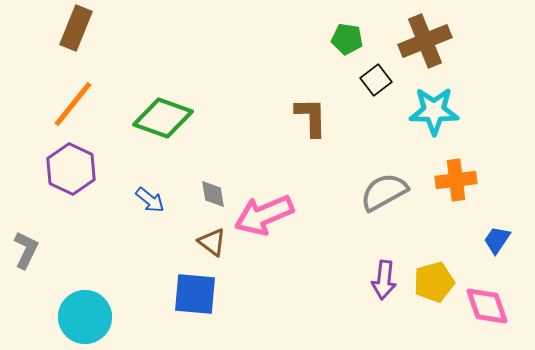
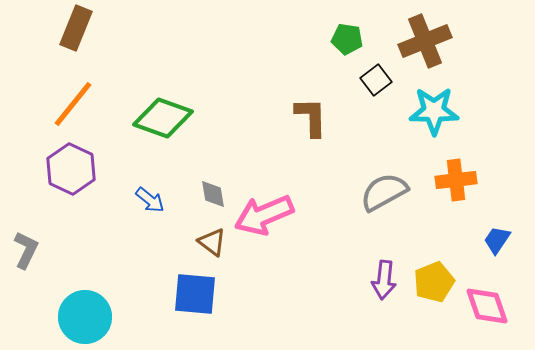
yellow pentagon: rotated 6 degrees counterclockwise
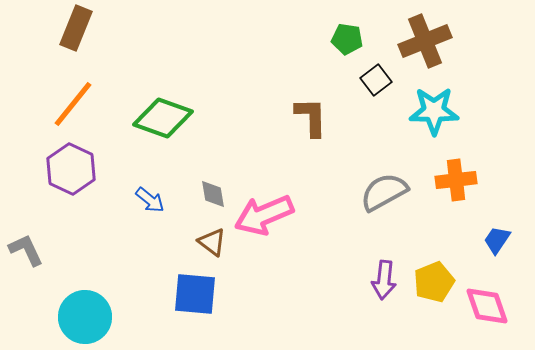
gray L-shape: rotated 51 degrees counterclockwise
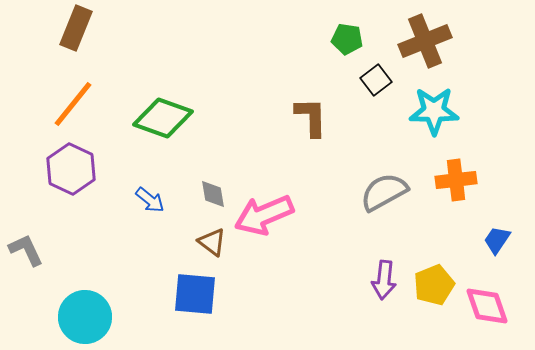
yellow pentagon: moved 3 px down
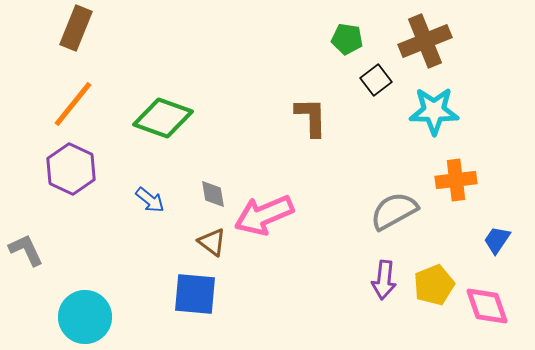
gray semicircle: moved 10 px right, 19 px down
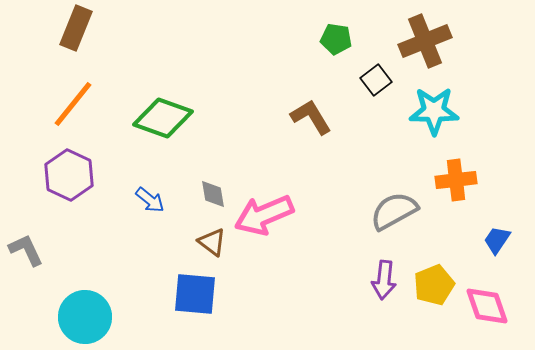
green pentagon: moved 11 px left
brown L-shape: rotated 30 degrees counterclockwise
purple hexagon: moved 2 px left, 6 px down
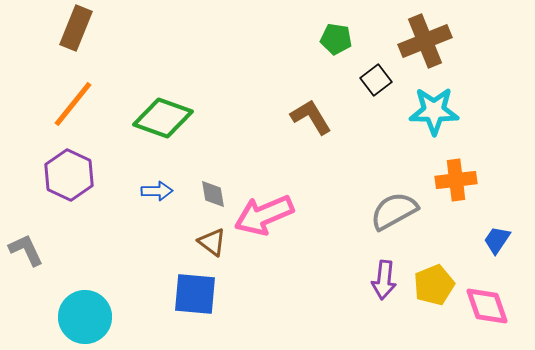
blue arrow: moved 7 px right, 9 px up; rotated 40 degrees counterclockwise
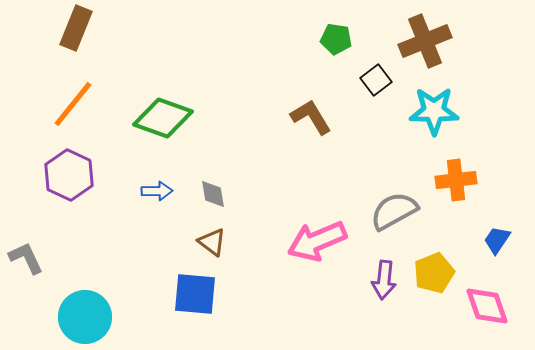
pink arrow: moved 53 px right, 26 px down
gray L-shape: moved 8 px down
yellow pentagon: moved 12 px up
